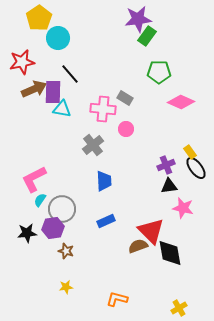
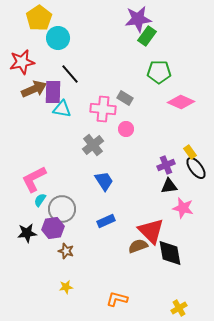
blue trapezoid: rotated 30 degrees counterclockwise
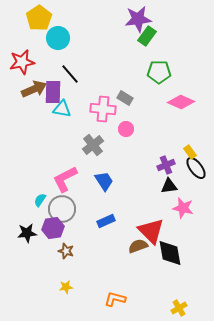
pink L-shape: moved 31 px right
orange L-shape: moved 2 px left
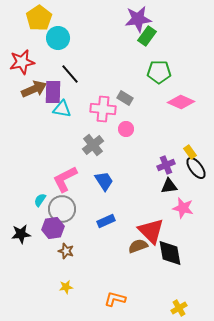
black star: moved 6 px left, 1 px down
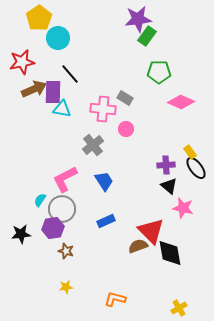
purple cross: rotated 18 degrees clockwise
black triangle: rotated 48 degrees clockwise
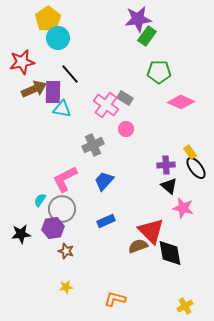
yellow pentagon: moved 9 px right, 1 px down
pink cross: moved 3 px right, 4 px up; rotated 30 degrees clockwise
gray cross: rotated 15 degrees clockwise
blue trapezoid: rotated 105 degrees counterclockwise
yellow cross: moved 6 px right, 2 px up
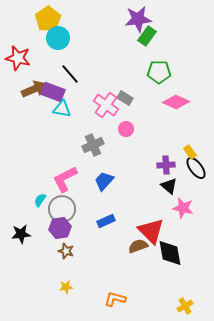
red star: moved 4 px left, 4 px up; rotated 25 degrees clockwise
purple rectangle: rotated 70 degrees counterclockwise
pink diamond: moved 5 px left
purple hexagon: moved 7 px right
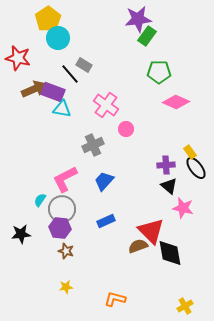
gray rectangle: moved 41 px left, 33 px up
purple hexagon: rotated 15 degrees clockwise
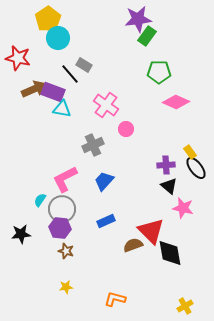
brown semicircle: moved 5 px left, 1 px up
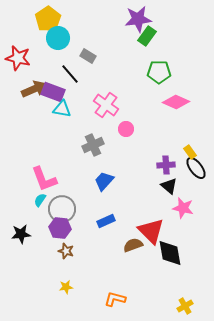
gray rectangle: moved 4 px right, 9 px up
pink L-shape: moved 21 px left; rotated 84 degrees counterclockwise
